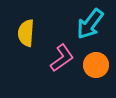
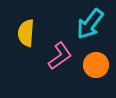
pink L-shape: moved 2 px left, 2 px up
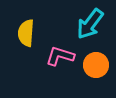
pink L-shape: rotated 128 degrees counterclockwise
